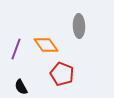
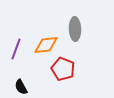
gray ellipse: moved 4 px left, 3 px down
orange diamond: rotated 60 degrees counterclockwise
red pentagon: moved 1 px right, 5 px up
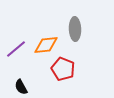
purple line: rotated 30 degrees clockwise
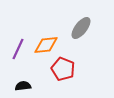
gray ellipse: moved 6 px right, 1 px up; rotated 40 degrees clockwise
purple line: moved 2 px right; rotated 25 degrees counterclockwise
black semicircle: moved 2 px right, 1 px up; rotated 112 degrees clockwise
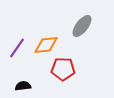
gray ellipse: moved 1 px right, 2 px up
purple line: moved 1 px left, 1 px up; rotated 10 degrees clockwise
red pentagon: rotated 20 degrees counterclockwise
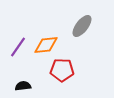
purple line: moved 1 px right, 1 px up
red pentagon: moved 1 px left, 1 px down
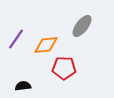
purple line: moved 2 px left, 8 px up
red pentagon: moved 2 px right, 2 px up
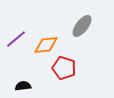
purple line: rotated 15 degrees clockwise
red pentagon: rotated 15 degrees clockwise
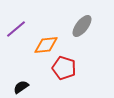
purple line: moved 10 px up
black semicircle: moved 2 px left, 1 px down; rotated 28 degrees counterclockwise
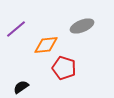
gray ellipse: rotated 30 degrees clockwise
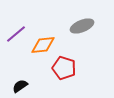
purple line: moved 5 px down
orange diamond: moved 3 px left
black semicircle: moved 1 px left, 1 px up
